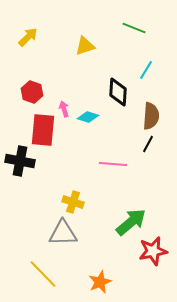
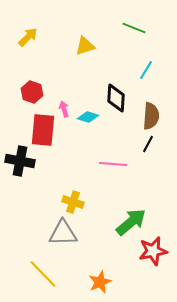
black diamond: moved 2 px left, 6 px down
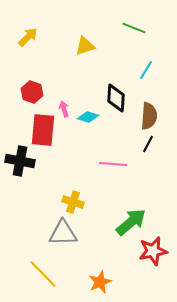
brown semicircle: moved 2 px left
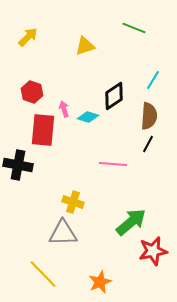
cyan line: moved 7 px right, 10 px down
black diamond: moved 2 px left, 2 px up; rotated 52 degrees clockwise
black cross: moved 2 px left, 4 px down
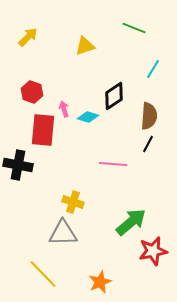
cyan line: moved 11 px up
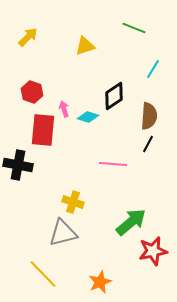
gray triangle: rotated 12 degrees counterclockwise
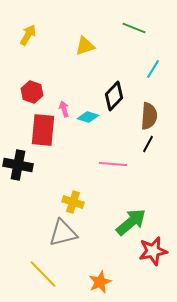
yellow arrow: moved 2 px up; rotated 15 degrees counterclockwise
black diamond: rotated 12 degrees counterclockwise
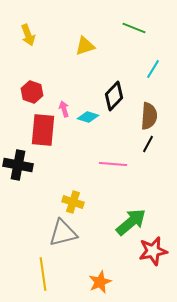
yellow arrow: rotated 130 degrees clockwise
yellow line: rotated 36 degrees clockwise
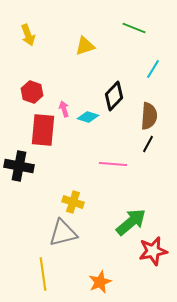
black cross: moved 1 px right, 1 px down
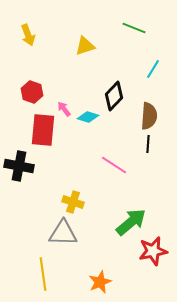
pink arrow: rotated 21 degrees counterclockwise
black line: rotated 24 degrees counterclockwise
pink line: moved 1 px right, 1 px down; rotated 28 degrees clockwise
gray triangle: rotated 16 degrees clockwise
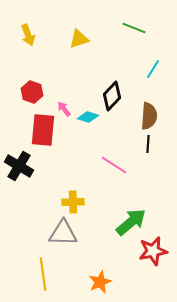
yellow triangle: moved 6 px left, 7 px up
black diamond: moved 2 px left
black cross: rotated 20 degrees clockwise
yellow cross: rotated 20 degrees counterclockwise
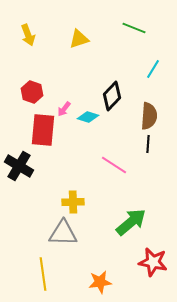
pink arrow: rotated 105 degrees counterclockwise
red star: moved 11 px down; rotated 24 degrees clockwise
orange star: rotated 15 degrees clockwise
